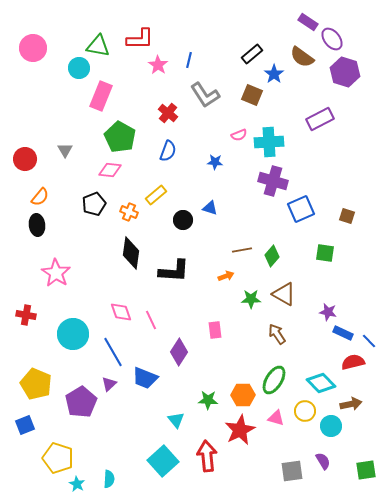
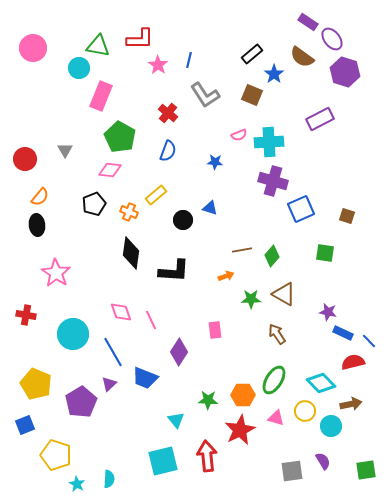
yellow pentagon at (58, 458): moved 2 px left, 3 px up
cyan square at (163, 461): rotated 28 degrees clockwise
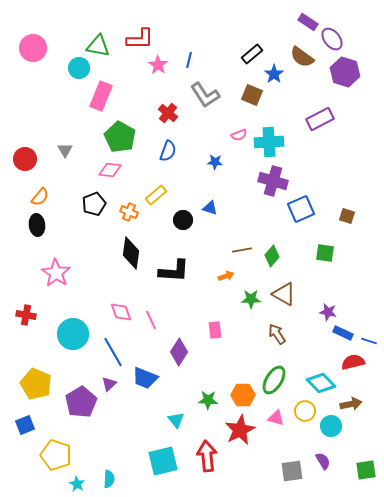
blue line at (369, 341): rotated 28 degrees counterclockwise
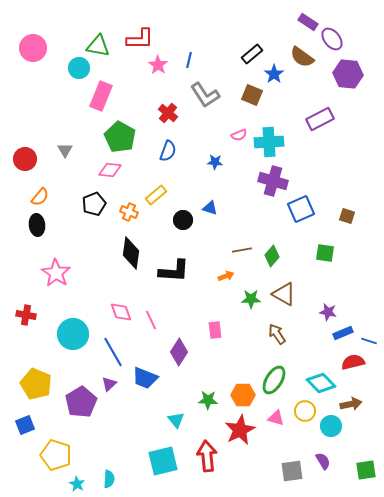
purple hexagon at (345, 72): moved 3 px right, 2 px down; rotated 12 degrees counterclockwise
blue rectangle at (343, 333): rotated 48 degrees counterclockwise
